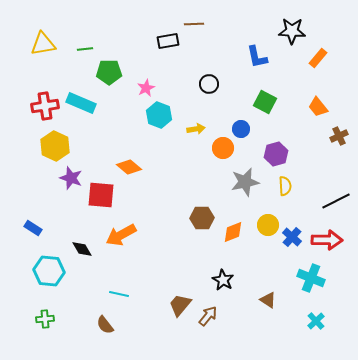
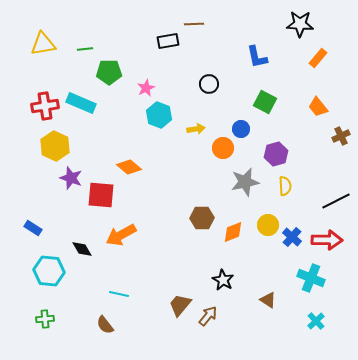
black star at (292, 31): moved 8 px right, 7 px up
brown cross at (339, 136): moved 2 px right
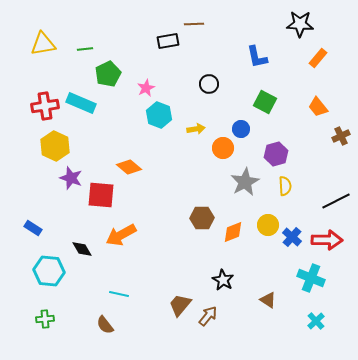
green pentagon at (109, 72): moved 1 px left, 2 px down; rotated 25 degrees counterclockwise
gray star at (245, 182): rotated 16 degrees counterclockwise
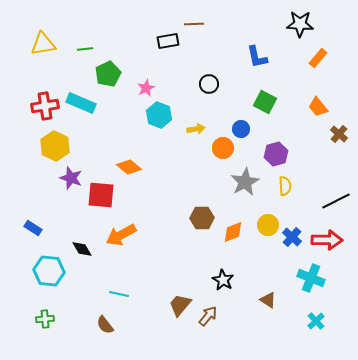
brown cross at (341, 136): moved 2 px left, 2 px up; rotated 24 degrees counterclockwise
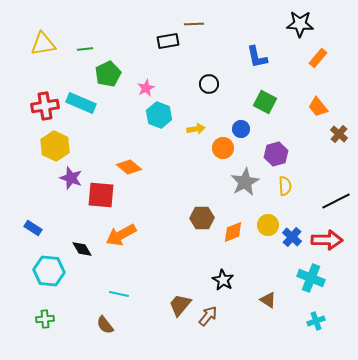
cyan cross at (316, 321): rotated 24 degrees clockwise
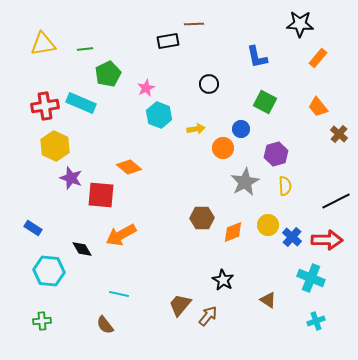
green cross at (45, 319): moved 3 px left, 2 px down
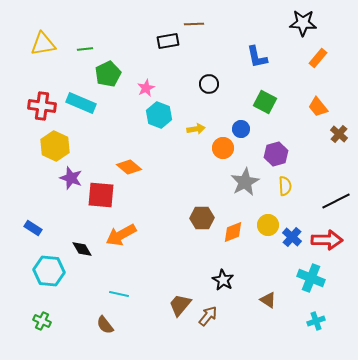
black star at (300, 24): moved 3 px right, 1 px up
red cross at (45, 106): moved 3 px left; rotated 16 degrees clockwise
green cross at (42, 321): rotated 30 degrees clockwise
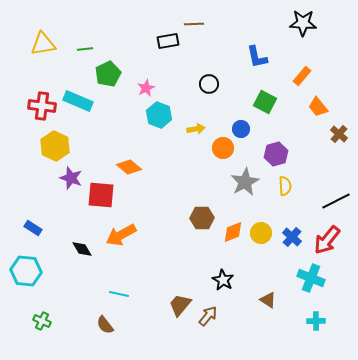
orange rectangle at (318, 58): moved 16 px left, 18 px down
cyan rectangle at (81, 103): moved 3 px left, 2 px up
yellow circle at (268, 225): moved 7 px left, 8 px down
red arrow at (327, 240): rotated 128 degrees clockwise
cyan hexagon at (49, 271): moved 23 px left
cyan cross at (316, 321): rotated 18 degrees clockwise
